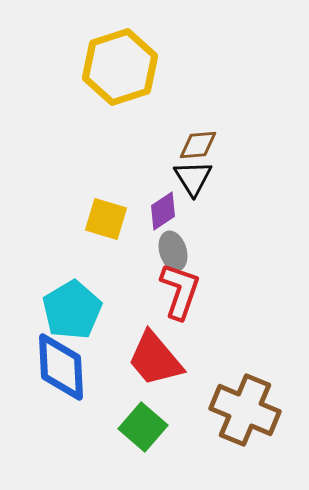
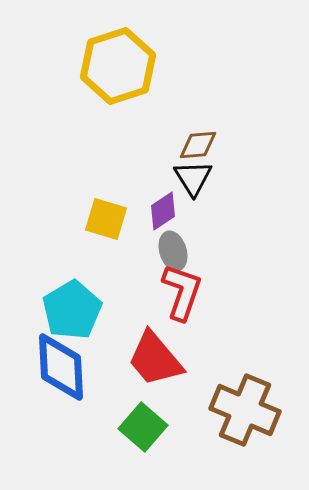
yellow hexagon: moved 2 px left, 1 px up
red L-shape: moved 2 px right, 1 px down
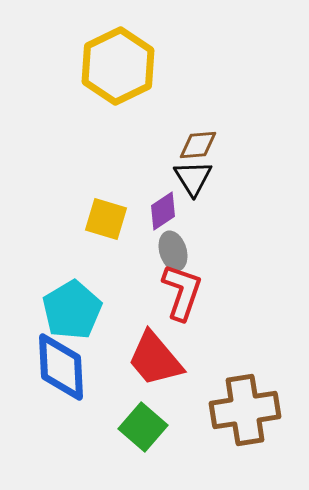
yellow hexagon: rotated 8 degrees counterclockwise
brown cross: rotated 32 degrees counterclockwise
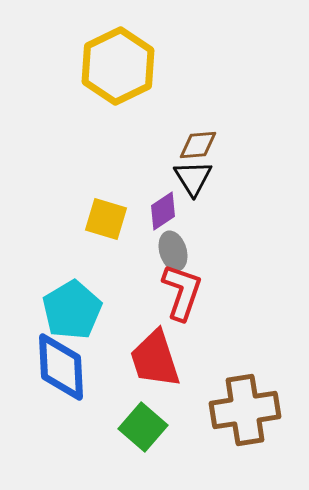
red trapezoid: rotated 22 degrees clockwise
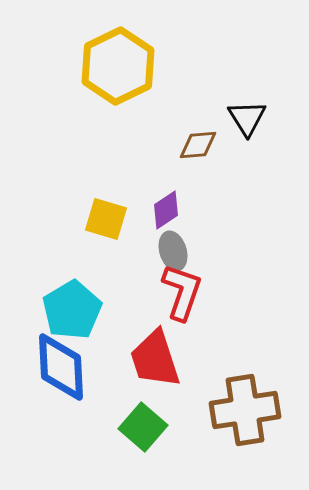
black triangle: moved 54 px right, 60 px up
purple diamond: moved 3 px right, 1 px up
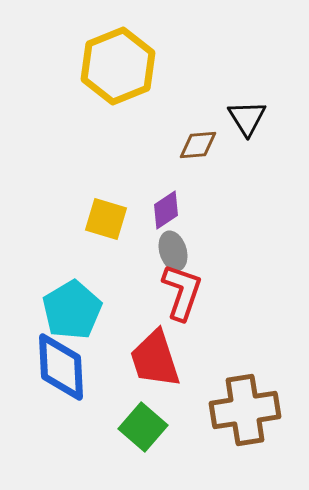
yellow hexagon: rotated 4 degrees clockwise
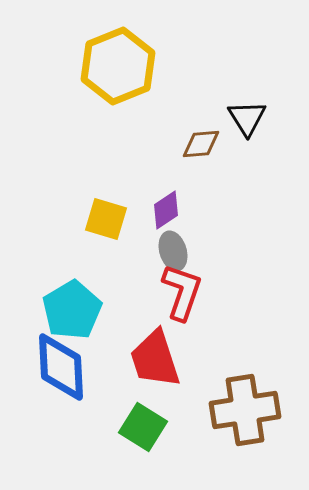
brown diamond: moved 3 px right, 1 px up
green square: rotated 9 degrees counterclockwise
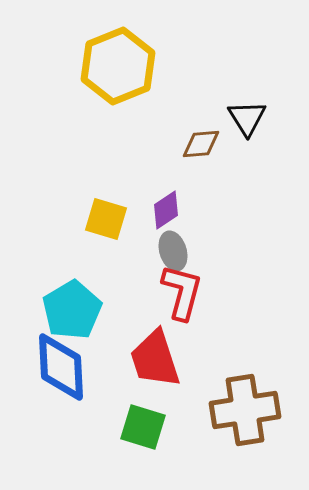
red L-shape: rotated 4 degrees counterclockwise
green square: rotated 15 degrees counterclockwise
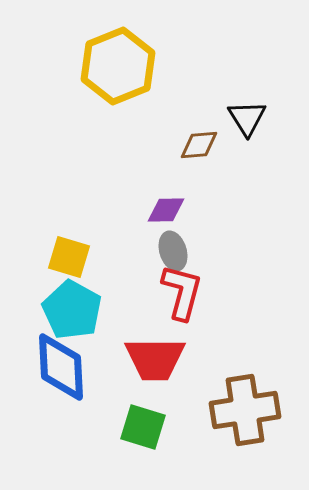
brown diamond: moved 2 px left, 1 px down
purple diamond: rotated 33 degrees clockwise
yellow square: moved 37 px left, 38 px down
cyan pentagon: rotated 12 degrees counterclockwise
red trapezoid: rotated 72 degrees counterclockwise
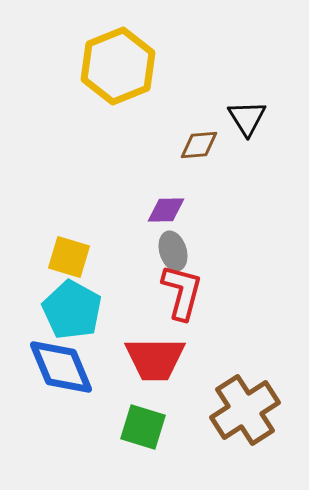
blue diamond: rotated 20 degrees counterclockwise
brown cross: rotated 24 degrees counterclockwise
